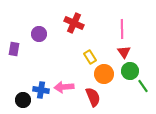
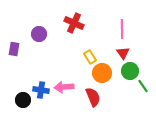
red triangle: moved 1 px left, 1 px down
orange circle: moved 2 px left, 1 px up
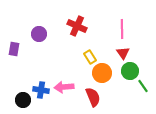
red cross: moved 3 px right, 3 px down
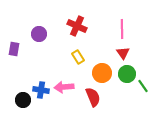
yellow rectangle: moved 12 px left
green circle: moved 3 px left, 3 px down
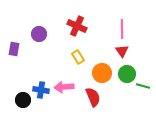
red triangle: moved 1 px left, 2 px up
green line: rotated 40 degrees counterclockwise
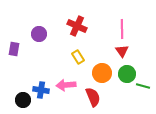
pink arrow: moved 2 px right, 2 px up
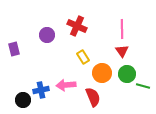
purple circle: moved 8 px right, 1 px down
purple rectangle: rotated 24 degrees counterclockwise
yellow rectangle: moved 5 px right
blue cross: rotated 21 degrees counterclockwise
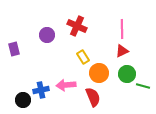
red triangle: rotated 40 degrees clockwise
orange circle: moved 3 px left
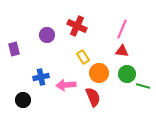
pink line: rotated 24 degrees clockwise
red triangle: rotated 32 degrees clockwise
blue cross: moved 13 px up
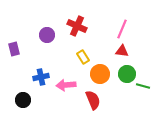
orange circle: moved 1 px right, 1 px down
red semicircle: moved 3 px down
